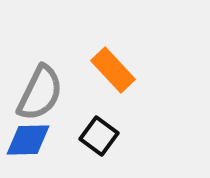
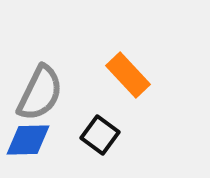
orange rectangle: moved 15 px right, 5 px down
black square: moved 1 px right, 1 px up
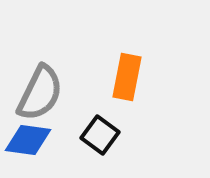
orange rectangle: moved 1 px left, 2 px down; rotated 54 degrees clockwise
blue diamond: rotated 9 degrees clockwise
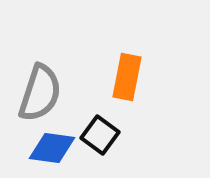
gray semicircle: rotated 8 degrees counterclockwise
blue diamond: moved 24 px right, 8 px down
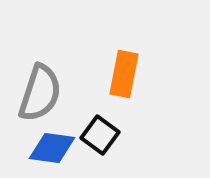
orange rectangle: moved 3 px left, 3 px up
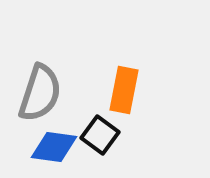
orange rectangle: moved 16 px down
blue diamond: moved 2 px right, 1 px up
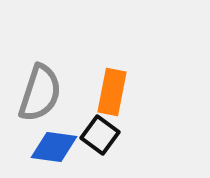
orange rectangle: moved 12 px left, 2 px down
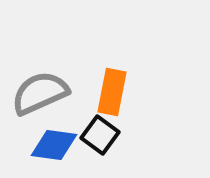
gray semicircle: rotated 132 degrees counterclockwise
blue diamond: moved 2 px up
